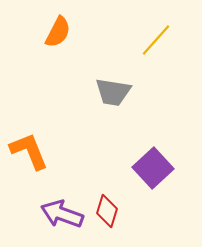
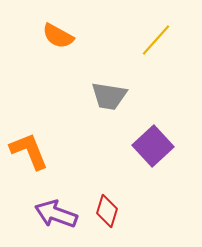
orange semicircle: moved 4 px down; rotated 92 degrees clockwise
gray trapezoid: moved 4 px left, 4 px down
purple square: moved 22 px up
purple arrow: moved 6 px left
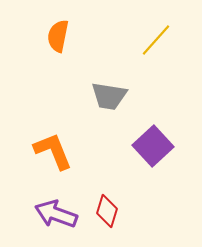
orange semicircle: rotated 72 degrees clockwise
orange L-shape: moved 24 px right
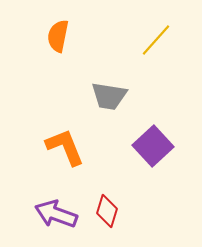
orange L-shape: moved 12 px right, 4 px up
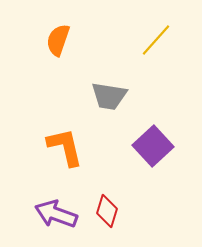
orange semicircle: moved 4 px down; rotated 8 degrees clockwise
orange L-shape: rotated 9 degrees clockwise
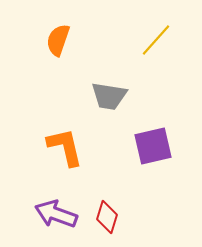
purple square: rotated 30 degrees clockwise
red diamond: moved 6 px down
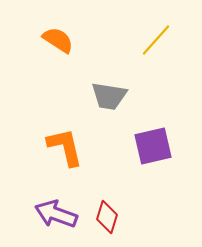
orange semicircle: rotated 104 degrees clockwise
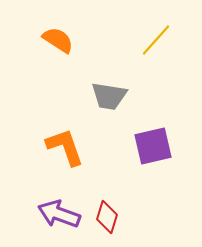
orange L-shape: rotated 6 degrees counterclockwise
purple arrow: moved 3 px right
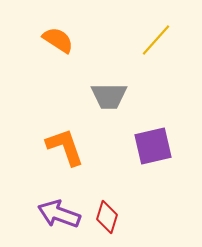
gray trapezoid: rotated 9 degrees counterclockwise
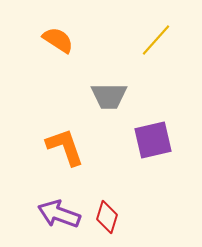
purple square: moved 6 px up
